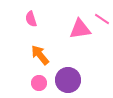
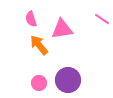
pink triangle: moved 18 px left
orange arrow: moved 1 px left, 10 px up
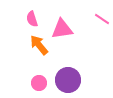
pink semicircle: moved 1 px right
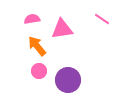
pink semicircle: rotated 98 degrees clockwise
orange arrow: moved 2 px left, 1 px down
pink circle: moved 12 px up
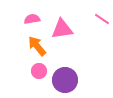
purple circle: moved 3 px left
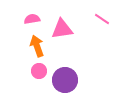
orange arrow: rotated 20 degrees clockwise
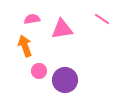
orange arrow: moved 12 px left
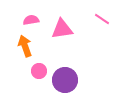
pink semicircle: moved 1 px left, 1 px down
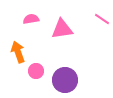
pink semicircle: moved 1 px up
orange arrow: moved 7 px left, 6 px down
pink circle: moved 3 px left
